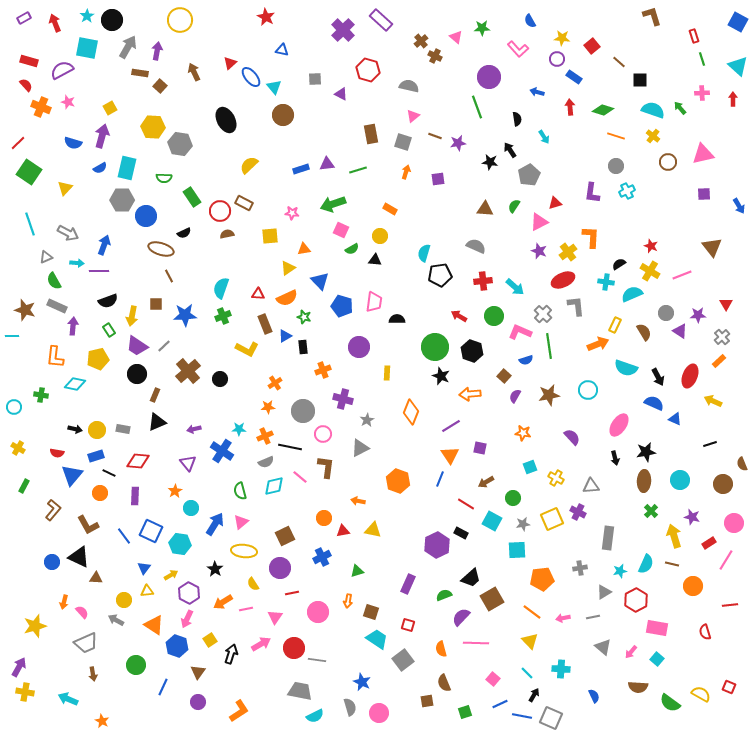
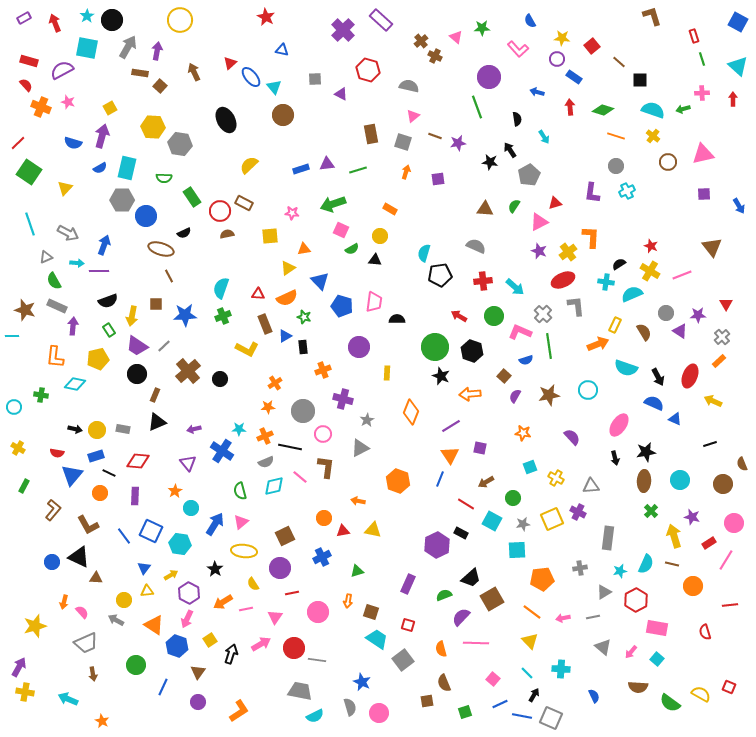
green arrow at (680, 108): moved 3 px right, 1 px down; rotated 64 degrees counterclockwise
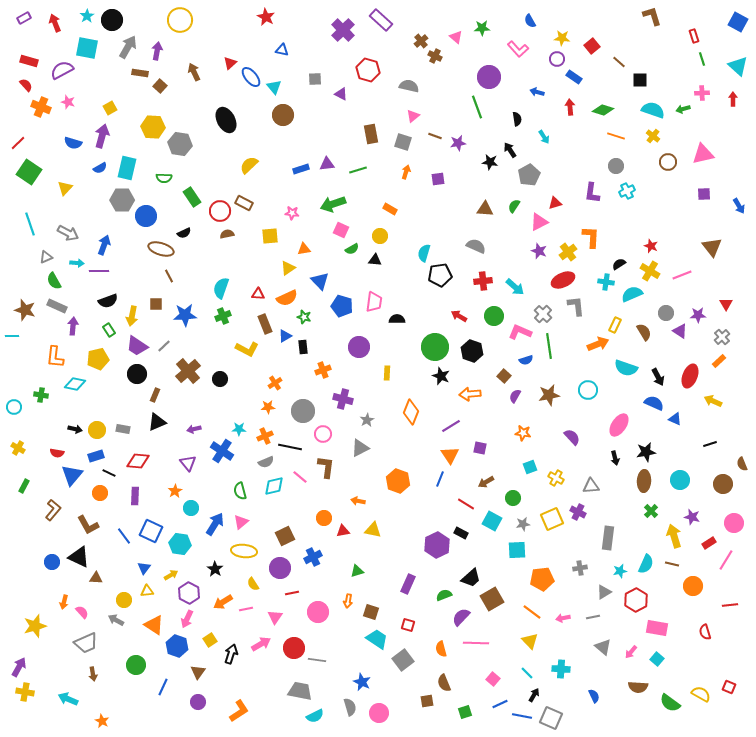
blue cross at (322, 557): moved 9 px left
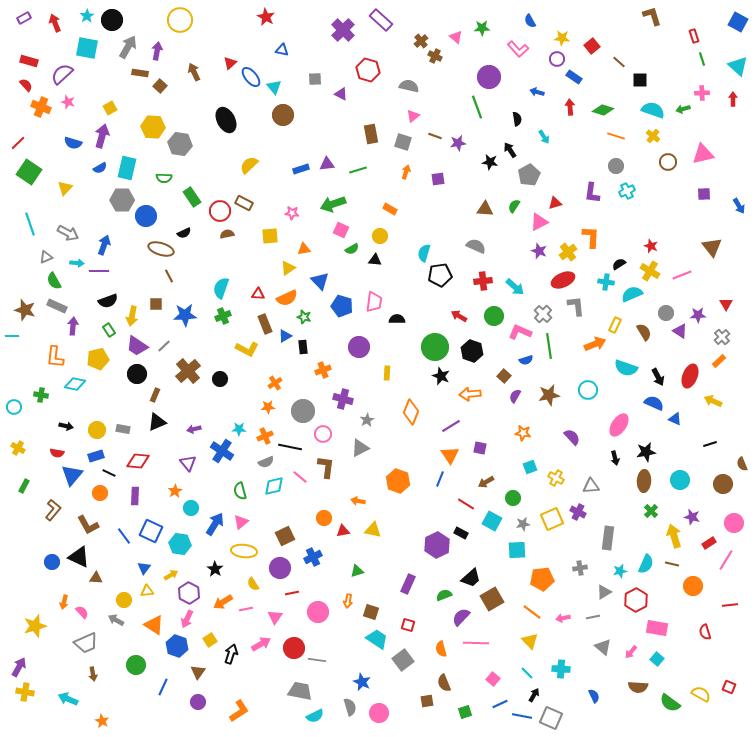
purple semicircle at (62, 70): moved 4 px down; rotated 15 degrees counterclockwise
orange arrow at (598, 344): moved 3 px left
black arrow at (75, 429): moved 9 px left, 3 px up
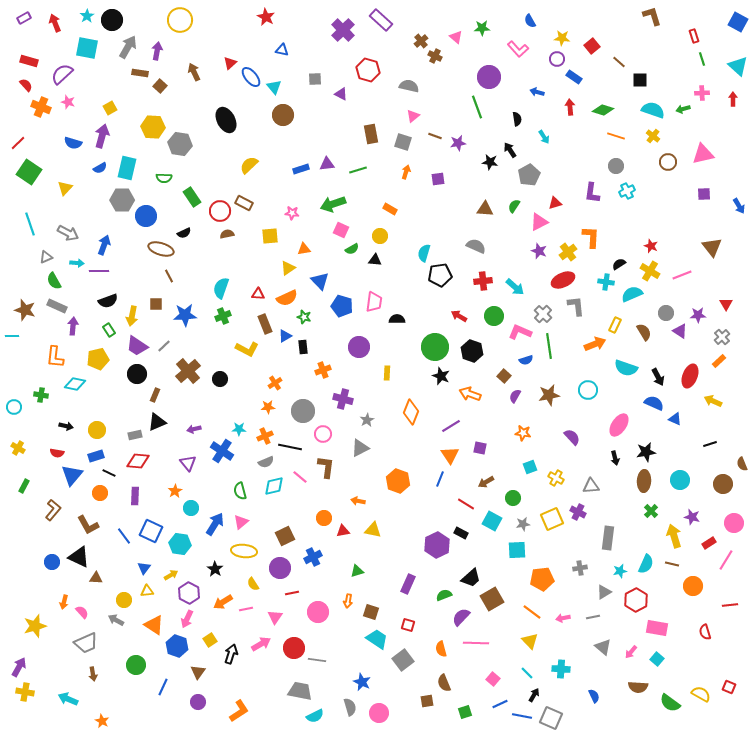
orange arrow at (470, 394): rotated 25 degrees clockwise
gray rectangle at (123, 429): moved 12 px right, 6 px down; rotated 24 degrees counterclockwise
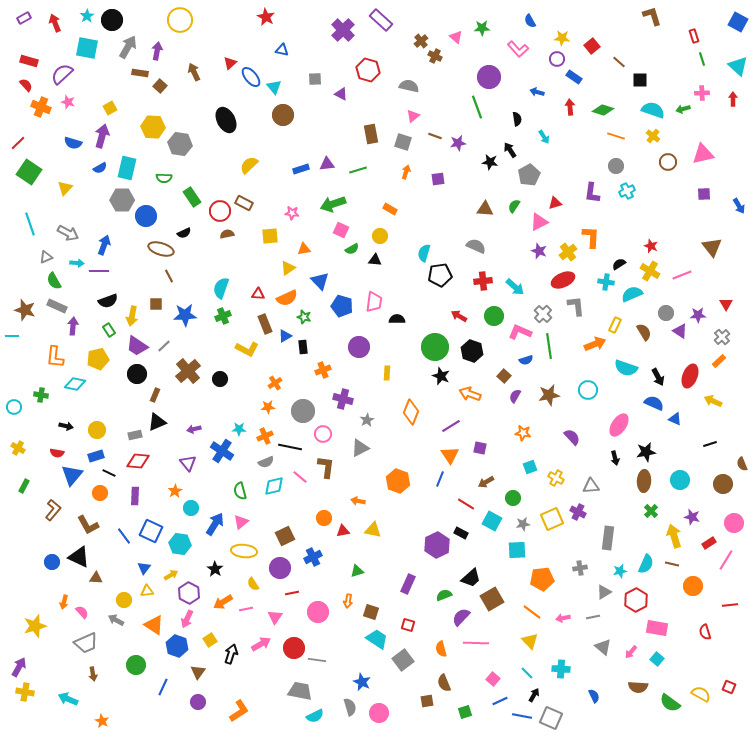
blue line at (500, 704): moved 3 px up
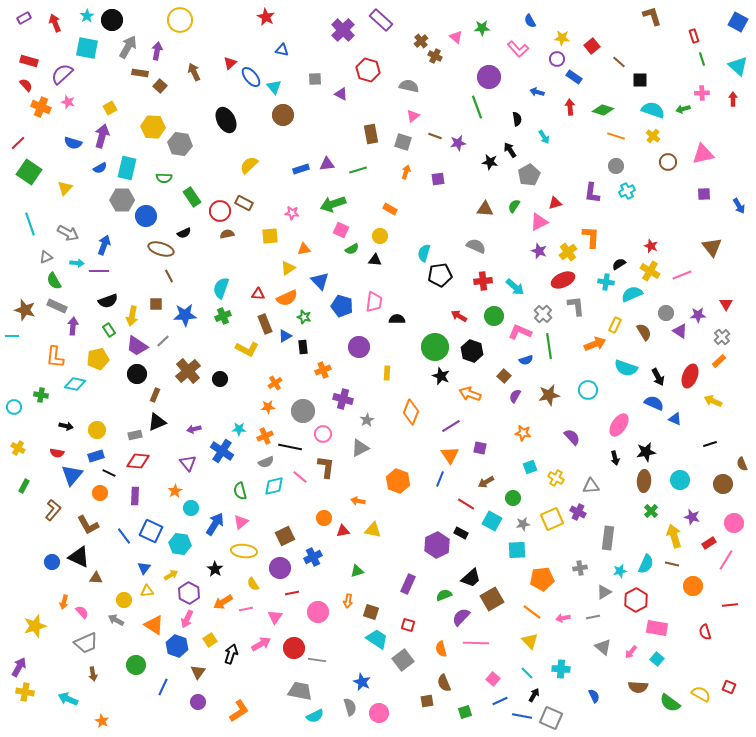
gray line at (164, 346): moved 1 px left, 5 px up
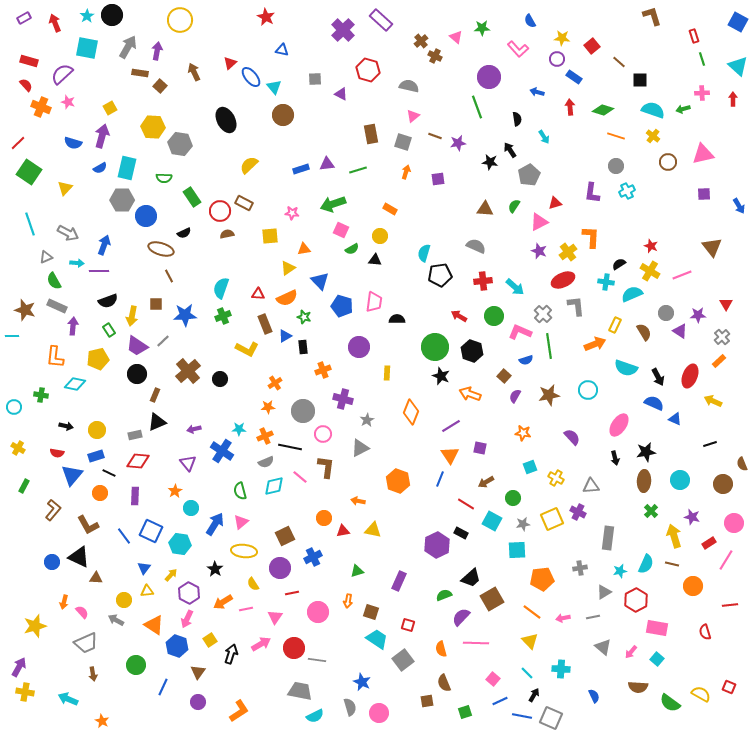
black circle at (112, 20): moved 5 px up
yellow arrow at (171, 575): rotated 16 degrees counterclockwise
purple rectangle at (408, 584): moved 9 px left, 3 px up
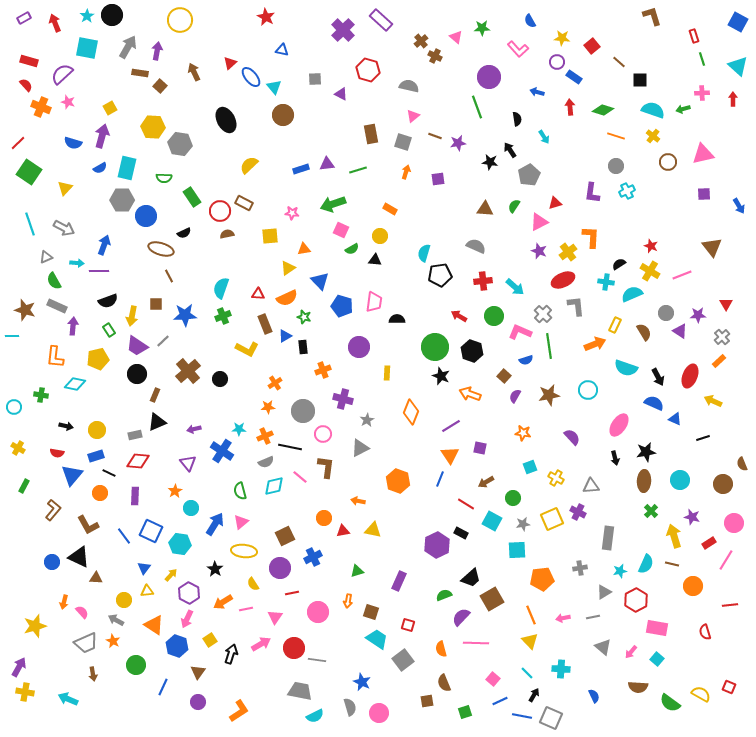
purple circle at (557, 59): moved 3 px down
gray arrow at (68, 233): moved 4 px left, 5 px up
black line at (710, 444): moved 7 px left, 6 px up
orange line at (532, 612): moved 1 px left, 3 px down; rotated 30 degrees clockwise
orange star at (102, 721): moved 11 px right, 80 px up
